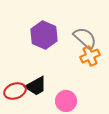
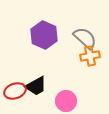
orange cross: rotated 12 degrees clockwise
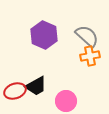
gray semicircle: moved 2 px right, 2 px up
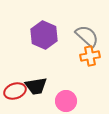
black trapezoid: rotated 20 degrees clockwise
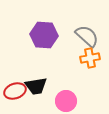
purple hexagon: rotated 20 degrees counterclockwise
orange cross: moved 2 px down
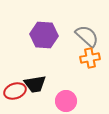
black trapezoid: moved 1 px left, 2 px up
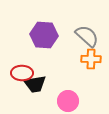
orange cross: moved 1 px right, 1 px down; rotated 12 degrees clockwise
red ellipse: moved 7 px right, 18 px up; rotated 20 degrees clockwise
pink circle: moved 2 px right
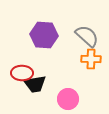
pink circle: moved 2 px up
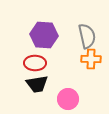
gray semicircle: rotated 35 degrees clockwise
red ellipse: moved 13 px right, 10 px up
black trapezoid: moved 2 px right
